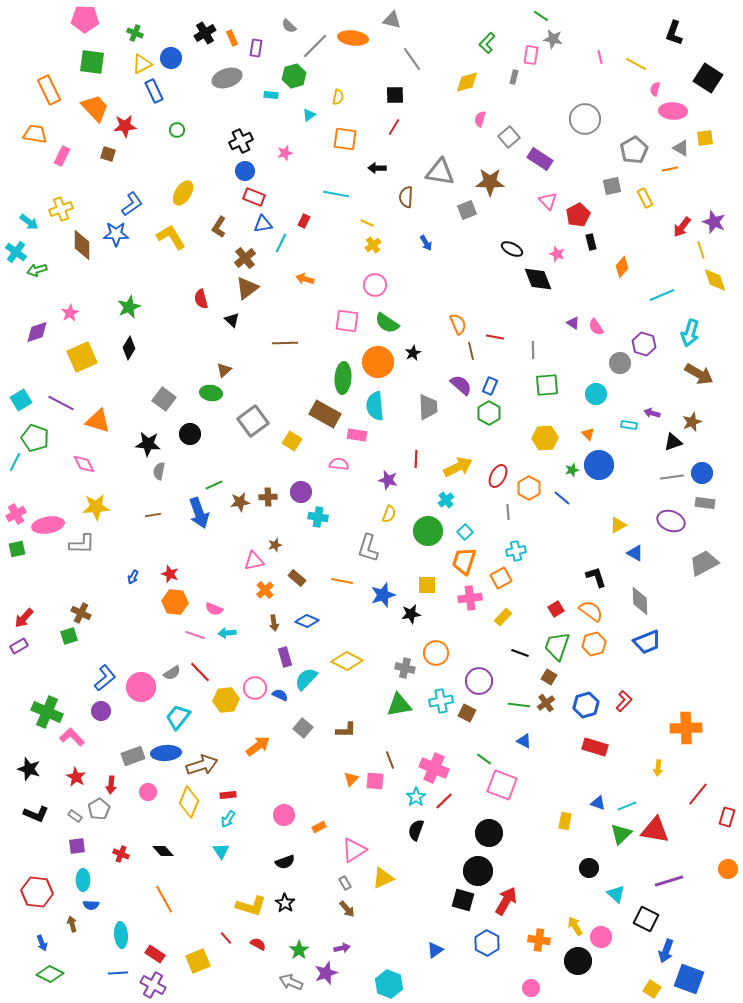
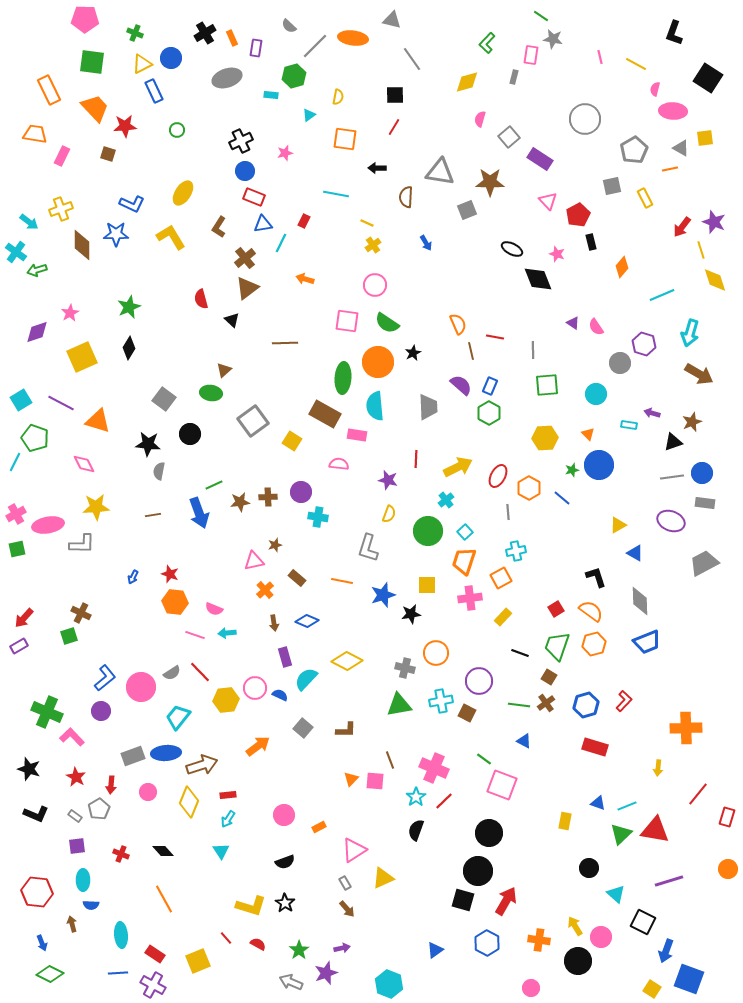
blue L-shape at (132, 204): rotated 60 degrees clockwise
black square at (646, 919): moved 3 px left, 3 px down
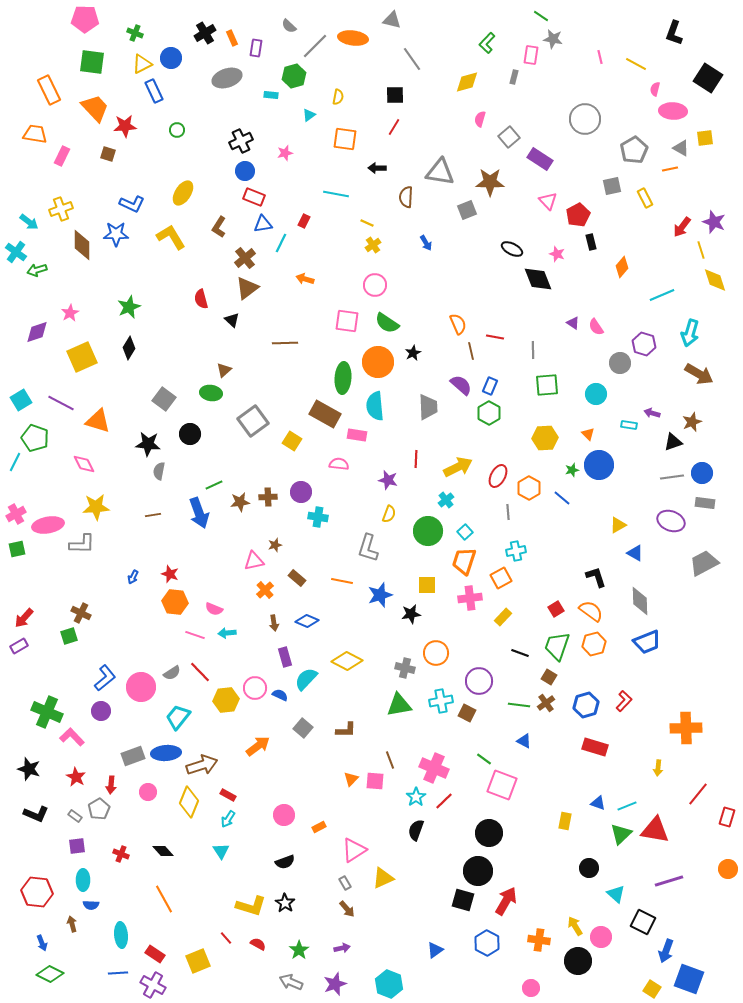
blue star at (383, 595): moved 3 px left
red rectangle at (228, 795): rotated 35 degrees clockwise
purple star at (326, 973): moved 9 px right, 11 px down
